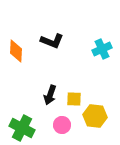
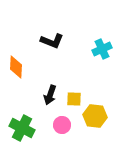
orange diamond: moved 16 px down
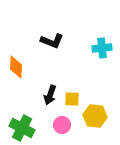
cyan cross: moved 1 px up; rotated 18 degrees clockwise
yellow square: moved 2 px left
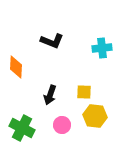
yellow square: moved 12 px right, 7 px up
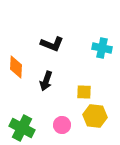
black L-shape: moved 3 px down
cyan cross: rotated 18 degrees clockwise
black arrow: moved 4 px left, 14 px up
